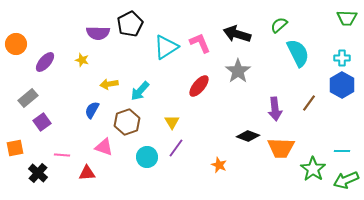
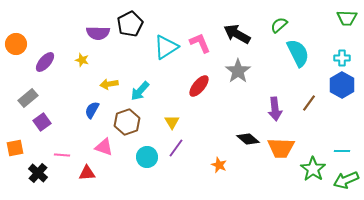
black arrow: rotated 12 degrees clockwise
black diamond: moved 3 px down; rotated 20 degrees clockwise
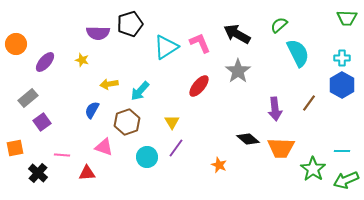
black pentagon: rotated 10 degrees clockwise
